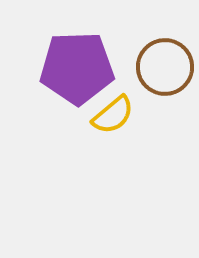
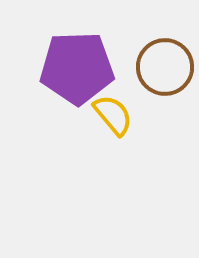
yellow semicircle: rotated 90 degrees counterclockwise
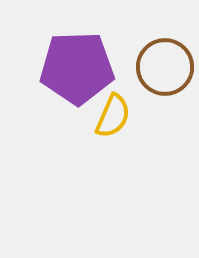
yellow semicircle: moved 1 px down; rotated 63 degrees clockwise
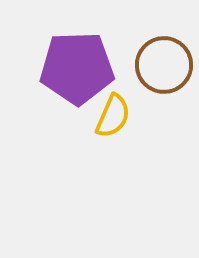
brown circle: moved 1 px left, 2 px up
